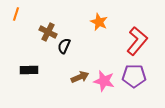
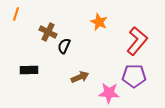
pink star: moved 5 px right, 12 px down; rotated 10 degrees counterclockwise
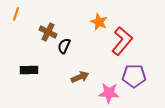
red L-shape: moved 15 px left
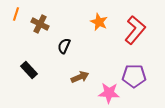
brown cross: moved 8 px left, 8 px up
red L-shape: moved 13 px right, 11 px up
black rectangle: rotated 48 degrees clockwise
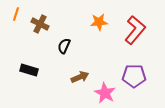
orange star: rotated 30 degrees counterclockwise
black rectangle: rotated 30 degrees counterclockwise
pink star: moved 4 px left; rotated 25 degrees clockwise
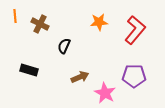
orange line: moved 1 px left, 2 px down; rotated 24 degrees counterclockwise
